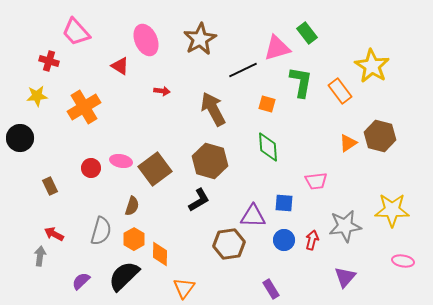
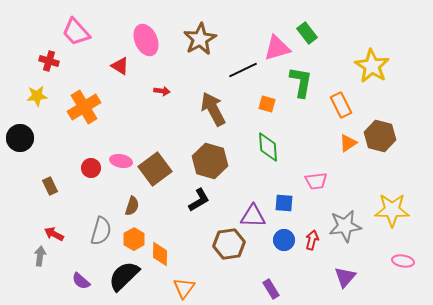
orange rectangle at (340, 91): moved 1 px right, 14 px down; rotated 10 degrees clockwise
purple semicircle at (81, 281): rotated 96 degrees counterclockwise
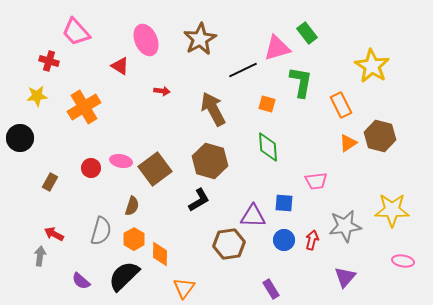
brown rectangle at (50, 186): moved 4 px up; rotated 54 degrees clockwise
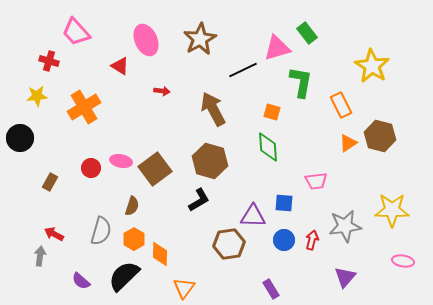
orange square at (267, 104): moved 5 px right, 8 px down
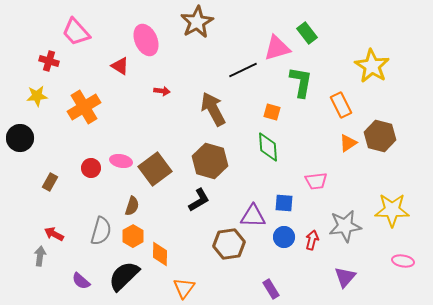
brown star at (200, 39): moved 3 px left, 17 px up
orange hexagon at (134, 239): moved 1 px left, 3 px up
blue circle at (284, 240): moved 3 px up
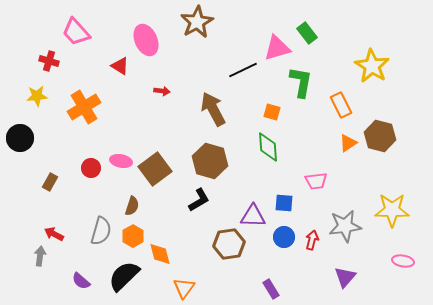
orange diamond at (160, 254): rotated 15 degrees counterclockwise
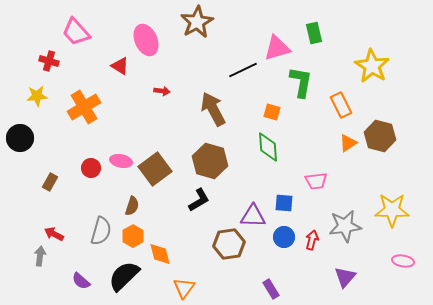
green rectangle at (307, 33): moved 7 px right; rotated 25 degrees clockwise
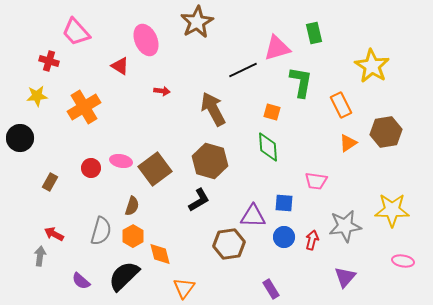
brown hexagon at (380, 136): moved 6 px right, 4 px up; rotated 24 degrees counterclockwise
pink trapezoid at (316, 181): rotated 15 degrees clockwise
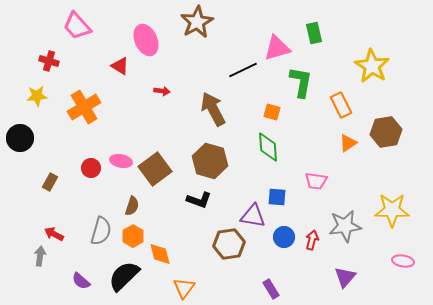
pink trapezoid at (76, 32): moved 1 px right, 6 px up
black L-shape at (199, 200): rotated 50 degrees clockwise
blue square at (284, 203): moved 7 px left, 6 px up
purple triangle at (253, 216): rotated 8 degrees clockwise
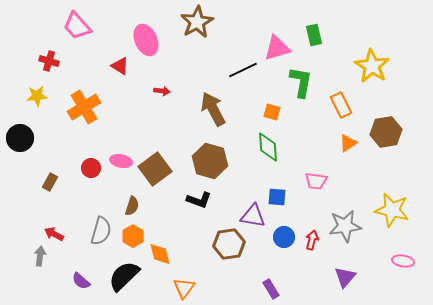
green rectangle at (314, 33): moved 2 px down
yellow star at (392, 210): rotated 12 degrees clockwise
